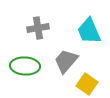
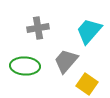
cyan trapezoid: rotated 64 degrees clockwise
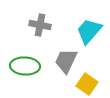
gray cross: moved 2 px right, 3 px up; rotated 20 degrees clockwise
gray trapezoid: rotated 16 degrees counterclockwise
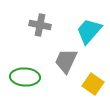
green ellipse: moved 11 px down
yellow square: moved 6 px right
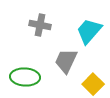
yellow square: rotated 10 degrees clockwise
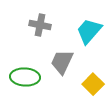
gray trapezoid: moved 4 px left, 1 px down
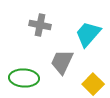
cyan trapezoid: moved 1 px left, 3 px down
green ellipse: moved 1 px left, 1 px down
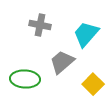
cyan trapezoid: moved 2 px left
gray trapezoid: rotated 24 degrees clockwise
green ellipse: moved 1 px right, 1 px down
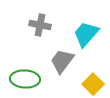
gray trapezoid: moved 1 px up; rotated 12 degrees counterclockwise
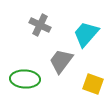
gray cross: rotated 15 degrees clockwise
gray trapezoid: moved 1 px left
yellow square: rotated 25 degrees counterclockwise
